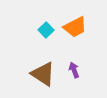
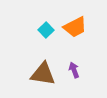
brown triangle: rotated 24 degrees counterclockwise
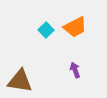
purple arrow: moved 1 px right
brown triangle: moved 23 px left, 7 px down
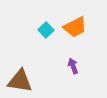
purple arrow: moved 2 px left, 4 px up
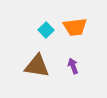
orange trapezoid: rotated 20 degrees clockwise
brown triangle: moved 17 px right, 15 px up
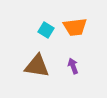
cyan square: rotated 14 degrees counterclockwise
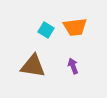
brown triangle: moved 4 px left
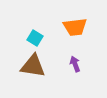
cyan square: moved 11 px left, 8 px down
purple arrow: moved 2 px right, 2 px up
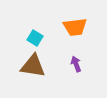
purple arrow: moved 1 px right
